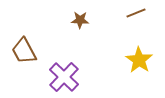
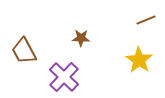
brown line: moved 10 px right, 7 px down
brown star: moved 1 px right, 18 px down
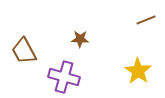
brown star: moved 1 px left, 1 px down
yellow star: moved 1 px left, 11 px down
purple cross: rotated 28 degrees counterclockwise
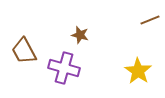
brown line: moved 4 px right
brown star: moved 4 px up; rotated 12 degrees clockwise
purple cross: moved 9 px up
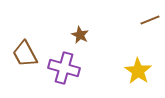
brown star: rotated 12 degrees clockwise
brown trapezoid: moved 1 px right, 3 px down
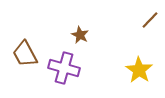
brown line: rotated 24 degrees counterclockwise
yellow star: moved 1 px right, 1 px up
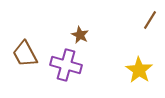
brown line: rotated 12 degrees counterclockwise
purple cross: moved 2 px right, 3 px up
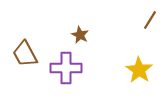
purple cross: moved 3 px down; rotated 16 degrees counterclockwise
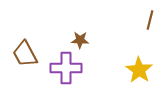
brown line: rotated 18 degrees counterclockwise
brown star: moved 5 px down; rotated 24 degrees counterclockwise
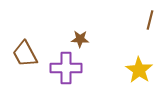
brown star: moved 1 px up
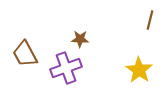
purple cross: rotated 20 degrees counterclockwise
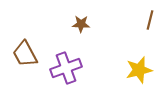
brown star: moved 1 px right, 15 px up
yellow star: rotated 24 degrees clockwise
